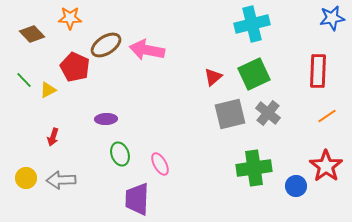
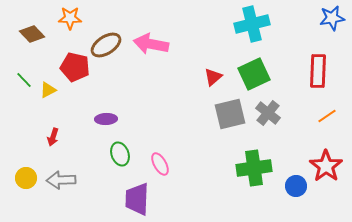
pink arrow: moved 4 px right, 6 px up
red pentagon: rotated 12 degrees counterclockwise
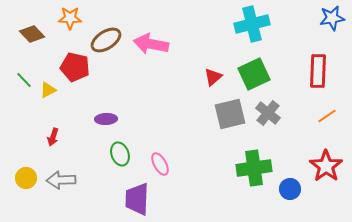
brown ellipse: moved 5 px up
blue circle: moved 6 px left, 3 px down
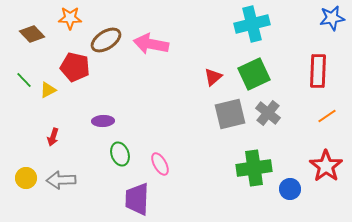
purple ellipse: moved 3 px left, 2 px down
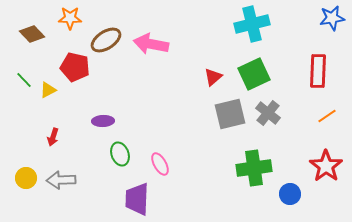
blue circle: moved 5 px down
